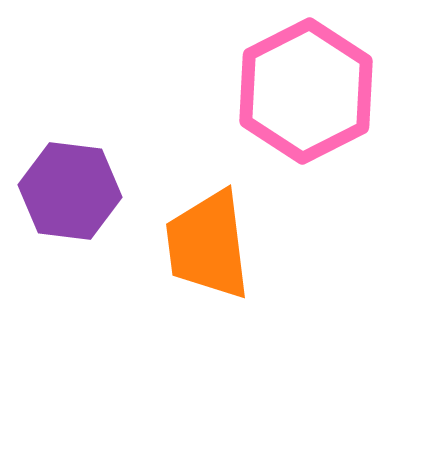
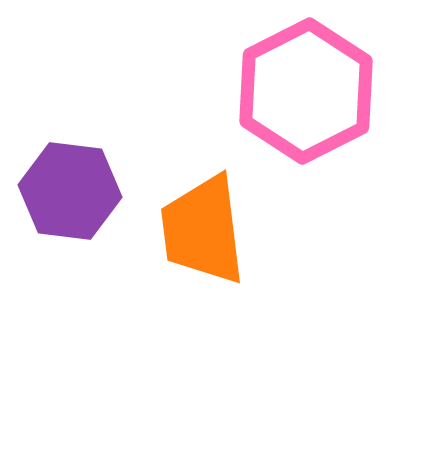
orange trapezoid: moved 5 px left, 15 px up
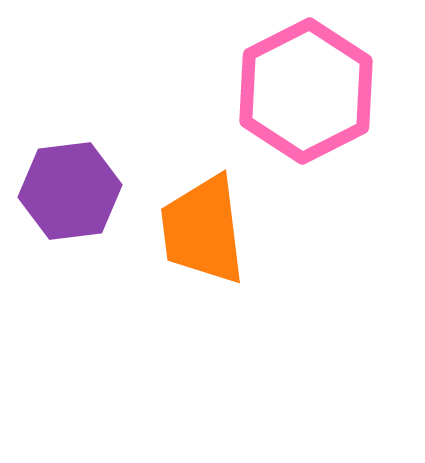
purple hexagon: rotated 14 degrees counterclockwise
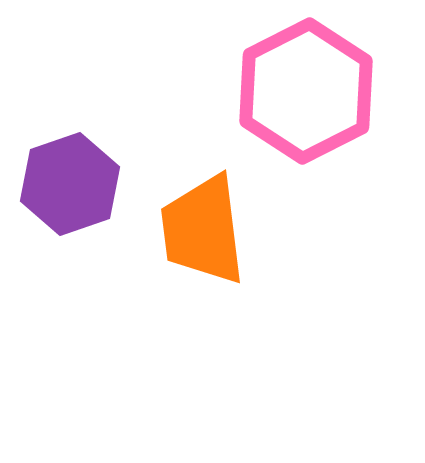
purple hexagon: moved 7 px up; rotated 12 degrees counterclockwise
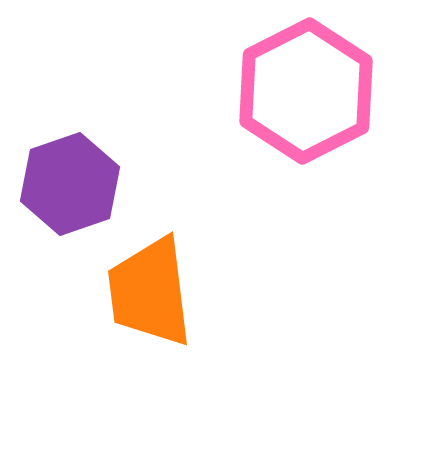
orange trapezoid: moved 53 px left, 62 px down
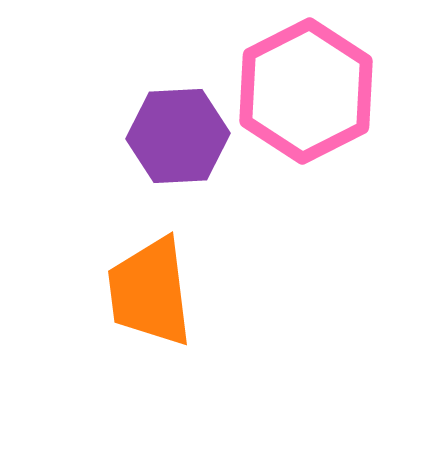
purple hexagon: moved 108 px right, 48 px up; rotated 16 degrees clockwise
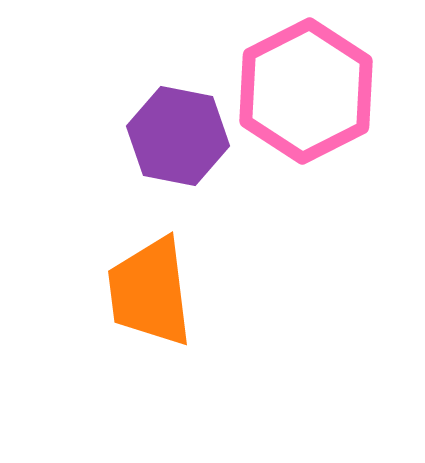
purple hexagon: rotated 14 degrees clockwise
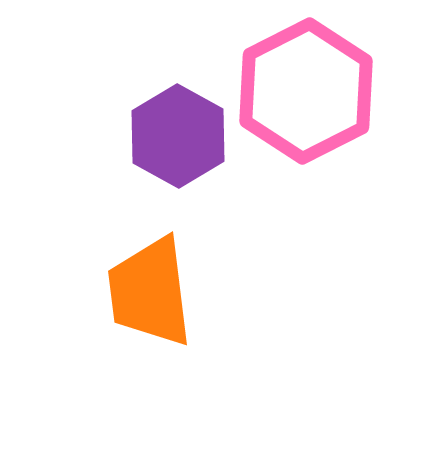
purple hexagon: rotated 18 degrees clockwise
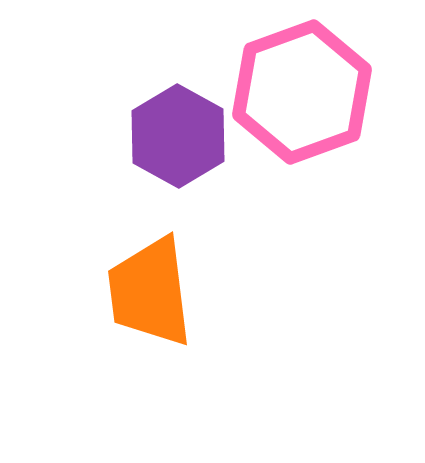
pink hexagon: moved 4 px left, 1 px down; rotated 7 degrees clockwise
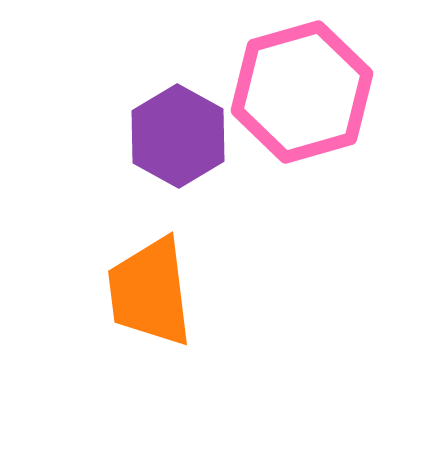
pink hexagon: rotated 4 degrees clockwise
